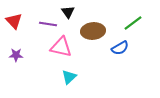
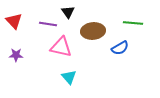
green line: rotated 42 degrees clockwise
cyan triangle: rotated 28 degrees counterclockwise
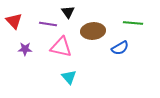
purple star: moved 9 px right, 6 px up
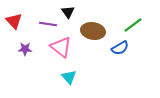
green line: moved 2 px down; rotated 42 degrees counterclockwise
brown ellipse: rotated 15 degrees clockwise
pink triangle: rotated 25 degrees clockwise
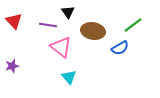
purple line: moved 1 px down
purple star: moved 13 px left, 17 px down; rotated 16 degrees counterclockwise
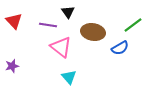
brown ellipse: moved 1 px down
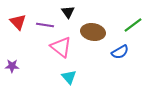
red triangle: moved 4 px right, 1 px down
purple line: moved 3 px left
blue semicircle: moved 4 px down
purple star: rotated 16 degrees clockwise
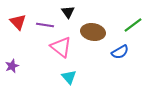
purple star: rotated 24 degrees counterclockwise
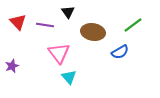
pink triangle: moved 2 px left, 6 px down; rotated 15 degrees clockwise
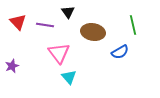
green line: rotated 66 degrees counterclockwise
